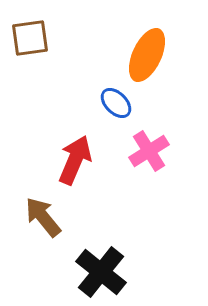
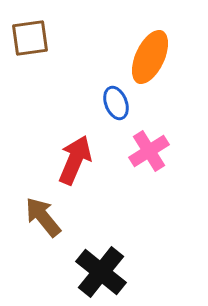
orange ellipse: moved 3 px right, 2 px down
blue ellipse: rotated 24 degrees clockwise
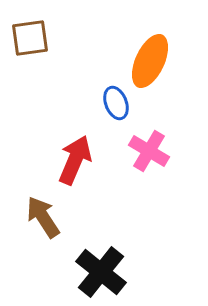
orange ellipse: moved 4 px down
pink cross: rotated 27 degrees counterclockwise
brown arrow: rotated 6 degrees clockwise
